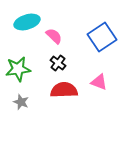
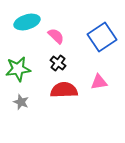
pink semicircle: moved 2 px right
pink triangle: rotated 30 degrees counterclockwise
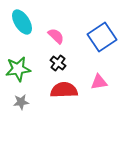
cyan ellipse: moved 5 px left; rotated 75 degrees clockwise
gray star: rotated 28 degrees counterclockwise
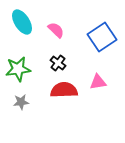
pink semicircle: moved 6 px up
pink triangle: moved 1 px left
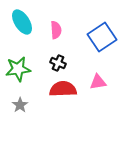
pink semicircle: rotated 42 degrees clockwise
black cross: rotated 14 degrees counterclockwise
red semicircle: moved 1 px left, 1 px up
gray star: moved 1 px left, 3 px down; rotated 28 degrees counterclockwise
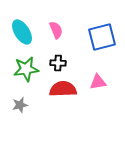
cyan ellipse: moved 10 px down
pink semicircle: rotated 18 degrees counterclockwise
blue square: rotated 20 degrees clockwise
black cross: rotated 21 degrees counterclockwise
green star: moved 8 px right
gray star: rotated 21 degrees clockwise
